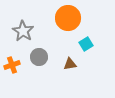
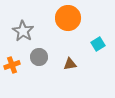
cyan square: moved 12 px right
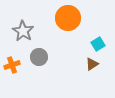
brown triangle: moved 22 px right; rotated 24 degrees counterclockwise
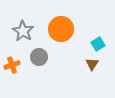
orange circle: moved 7 px left, 11 px down
brown triangle: rotated 24 degrees counterclockwise
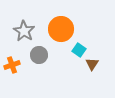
gray star: moved 1 px right
cyan square: moved 19 px left, 6 px down; rotated 24 degrees counterclockwise
gray circle: moved 2 px up
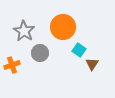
orange circle: moved 2 px right, 2 px up
gray circle: moved 1 px right, 2 px up
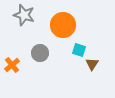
orange circle: moved 2 px up
gray star: moved 16 px up; rotated 15 degrees counterclockwise
cyan square: rotated 16 degrees counterclockwise
orange cross: rotated 21 degrees counterclockwise
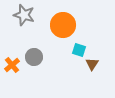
gray circle: moved 6 px left, 4 px down
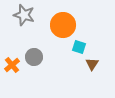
cyan square: moved 3 px up
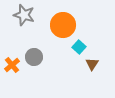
cyan square: rotated 24 degrees clockwise
